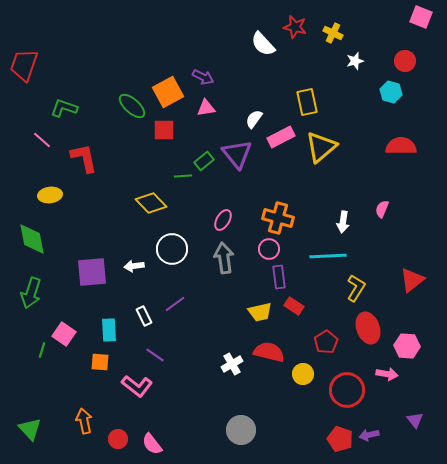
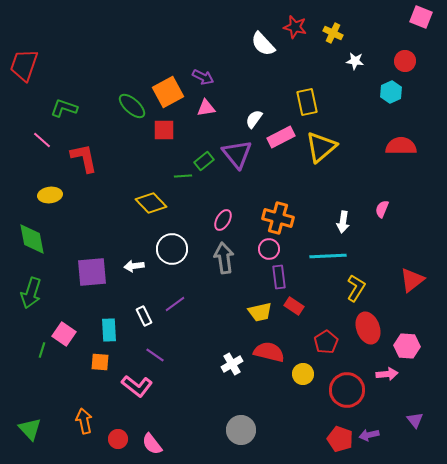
white star at (355, 61): rotated 24 degrees clockwise
cyan hexagon at (391, 92): rotated 20 degrees clockwise
pink arrow at (387, 374): rotated 15 degrees counterclockwise
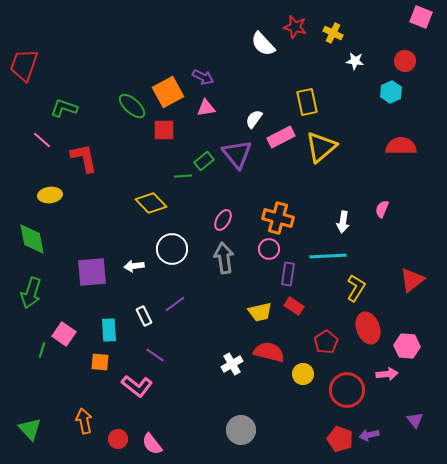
purple rectangle at (279, 277): moved 9 px right, 3 px up; rotated 15 degrees clockwise
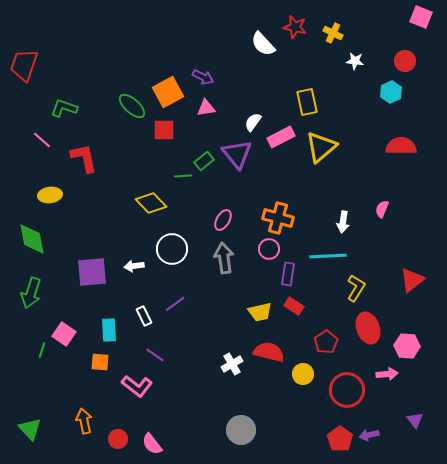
white semicircle at (254, 119): moved 1 px left, 3 px down
red pentagon at (340, 439): rotated 15 degrees clockwise
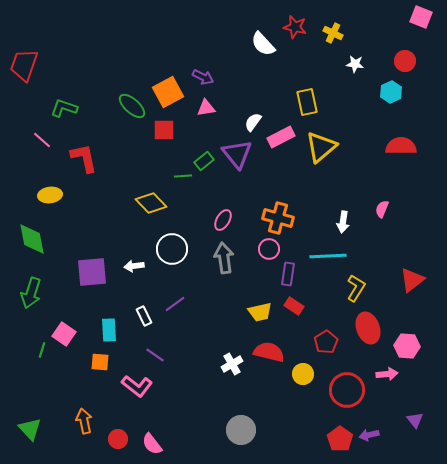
white star at (355, 61): moved 3 px down
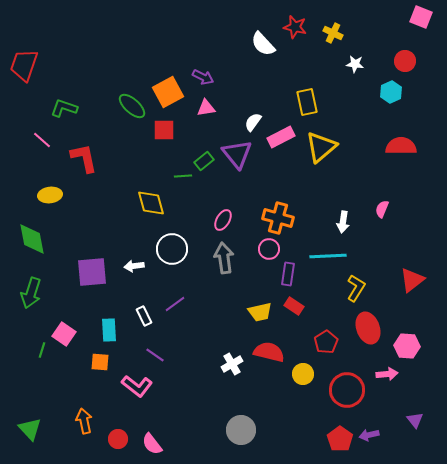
yellow diamond at (151, 203): rotated 28 degrees clockwise
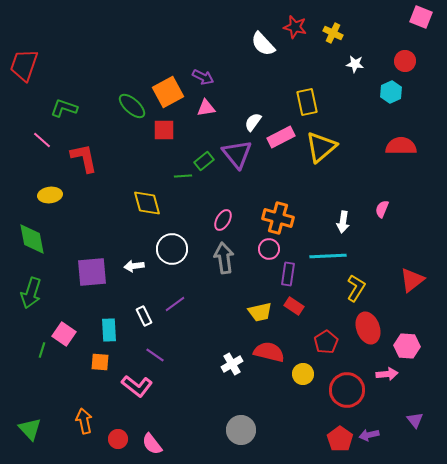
yellow diamond at (151, 203): moved 4 px left
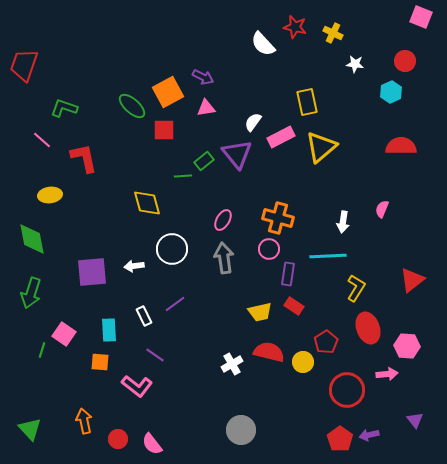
yellow circle at (303, 374): moved 12 px up
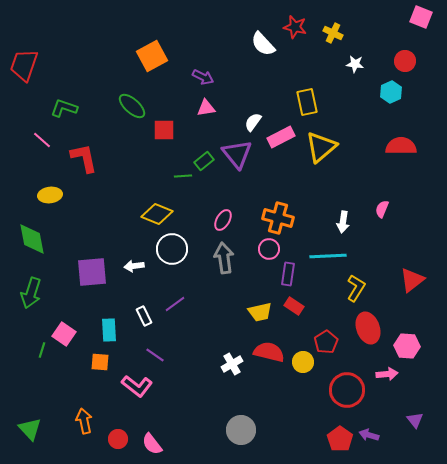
orange square at (168, 92): moved 16 px left, 36 px up
yellow diamond at (147, 203): moved 10 px right, 11 px down; rotated 52 degrees counterclockwise
purple arrow at (369, 435): rotated 30 degrees clockwise
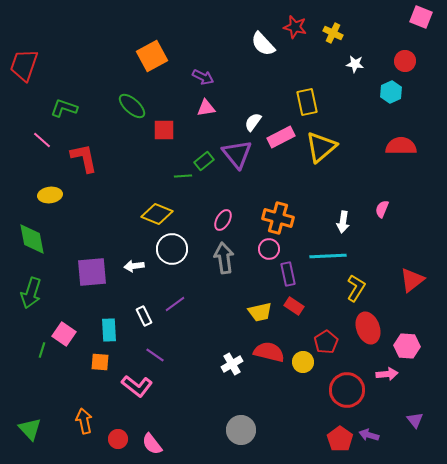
purple rectangle at (288, 274): rotated 20 degrees counterclockwise
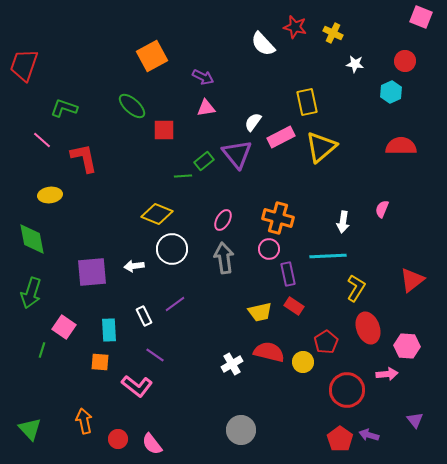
pink square at (64, 334): moved 7 px up
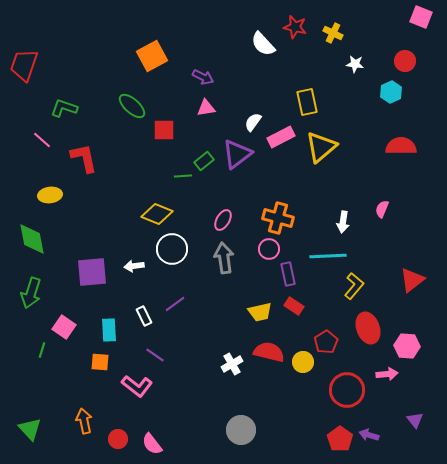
purple triangle at (237, 154): rotated 32 degrees clockwise
yellow L-shape at (356, 288): moved 2 px left, 2 px up; rotated 8 degrees clockwise
